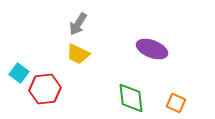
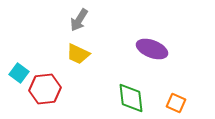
gray arrow: moved 1 px right, 4 px up
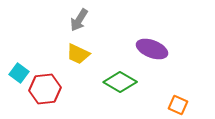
green diamond: moved 11 px left, 16 px up; rotated 52 degrees counterclockwise
orange square: moved 2 px right, 2 px down
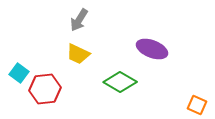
orange square: moved 19 px right
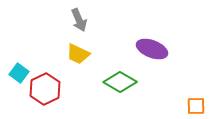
gray arrow: rotated 55 degrees counterclockwise
red hexagon: rotated 20 degrees counterclockwise
orange square: moved 1 px left, 1 px down; rotated 24 degrees counterclockwise
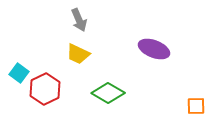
purple ellipse: moved 2 px right
green diamond: moved 12 px left, 11 px down
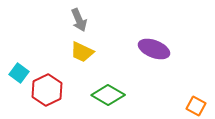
yellow trapezoid: moved 4 px right, 2 px up
red hexagon: moved 2 px right, 1 px down
green diamond: moved 2 px down
orange square: rotated 30 degrees clockwise
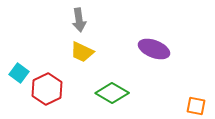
gray arrow: rotated 15 degrees clockwise
red hexagon: moved 1 px up
green diamond: moved 4 px right, 2 px up
orange square: rotated 18 degrees counterclockwise
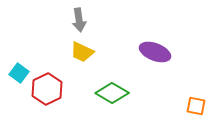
purple ellipse: moved 1 px right, 3 px down
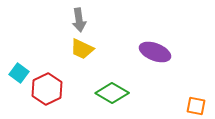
yellow trapezoid: moved 3 px up
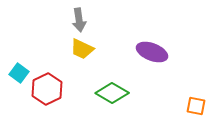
purple ellipse: moved 3 px left
